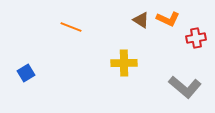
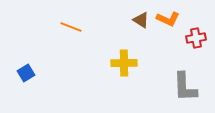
gray L-shape: rotated 48 degrees clockwise
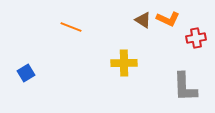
brown triangle: moved 2 px right
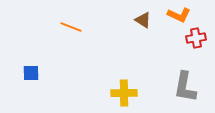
orange L-shape: moved 11 px right, 4 px up
yellow cross: moved 30 px down
blue square: moved 5 px right; rotated 30 degrees clockwise
gray L-shape: rotated 12 degrees clockwise
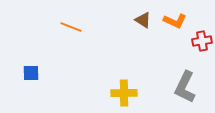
orange L-shape: moved 4 px left, 6 px down
red cross: moved 6 px right, 3 px down
gray L-shape: rotated 16 degrees clockwise
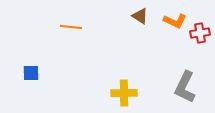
brown triangle: moved 3 px left, 4 px up
orange line: rotated 15 degrees counterclockwise
red cross: moved 2 px left, 8 px up
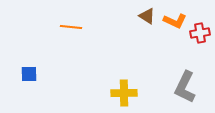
brown triangle: moved 7 px right
blue square: moved 2 px left, 1 px down
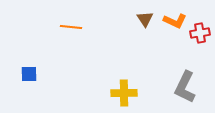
brown triangle: moved 2 px left, 3 px down; rotated 24 degrees clockwise
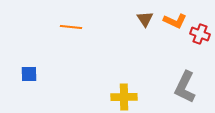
red cross: moved 1 px down; rotated 30 degrees clockwise
yellow cross: moved 4 px down
